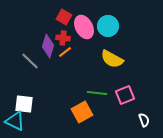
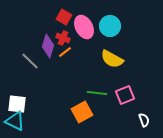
cyan circle: moved 2 px right
red cross: rotated 16 degrees clockwise
white square: moved 7 px left
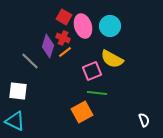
pink ellipse: moved 1 px left, 1 px up; rotated 10 degrees clockwise
pink square: moved 33 px left, 24 px up
white square: moved 1 px right, 13 px up
